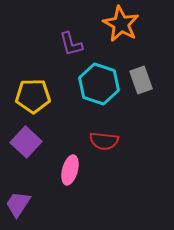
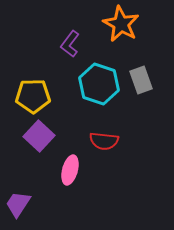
purple L-shape: moved 1 px left; rotated 52 degrees clockwise
purple square: moved 13 px right, 6 px up
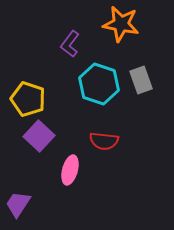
orange star: rotated 18 degrees counterclockwise
yellow pentagon: moved 5 px left, 3 px down; rotated 20 degrees clockwise
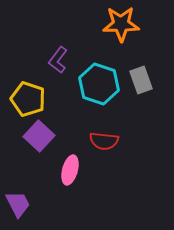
orange star: rotated 12 degrees counterclockwise
purple L-shape: moved 12 px left, 16 px down
purple trapezoid: rotated 120 degrees clockwise
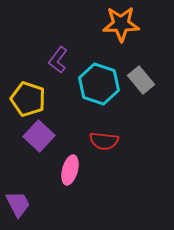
gray rectangle: rotated 20 degrees counterclockwise
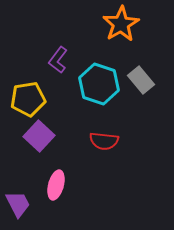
orange star: rotated 30 degrees counterclockwise
yellow pentagon: rotated 28 degrees counterclockwise
pink ellipse: moved 14 px left, 15 px down
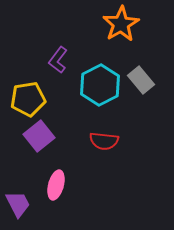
cyan hexagon: moved 1 px right, 1 px down; rotated 15 degrees clockwise
purple square: rotated 8 degrees clockwise
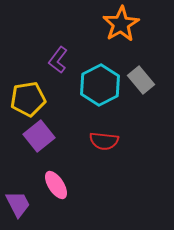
pink ellipse: rotated 48 degrees counterclockwise
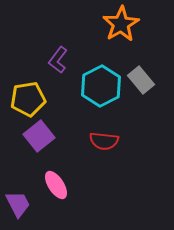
cyan hexagon: moved 1 px right, 1 px down
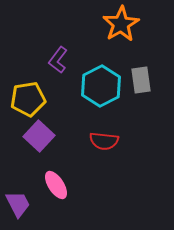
gray rectangle: rotated 32 degrees clockwise
purple square: rotated 8 degrees counterclockwise
